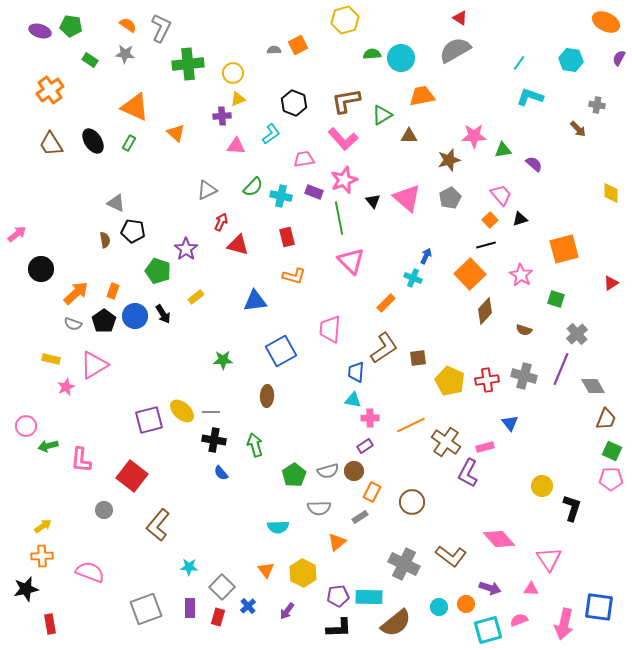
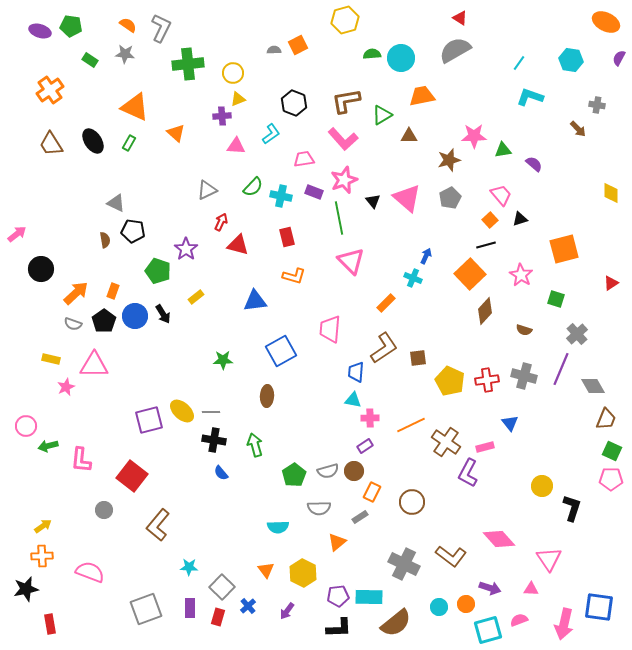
pink triangle at (94, 365): rotated 32 degrees clockwise
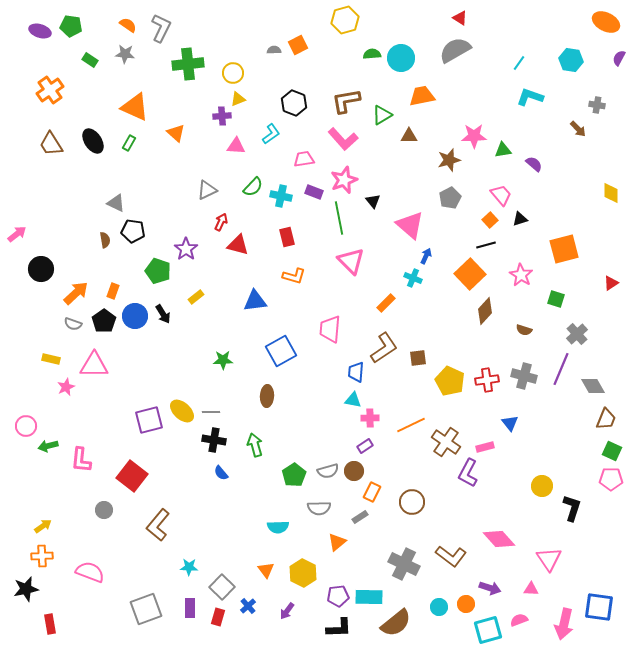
pink triangle at (407, 198): moved 3 px right, 27 px down
